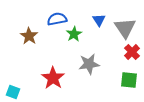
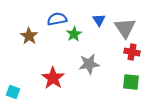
red cross: rotated 35 degrees counterclockwise
green square: moved 2 px right, 2 px down
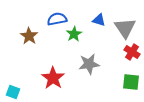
blue triangle: rotated 40 degrees counterclockwise
red cross: rotated 21 degrees clockwise
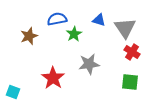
brown star: rotated 18 degrees clockwise
green square: moved 1 px left
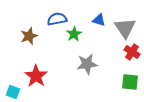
gray star: moved 2 px left
red star: moved 17 px left, 2 px up
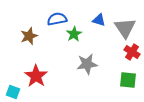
green square: moved 2 px left, 2 px up
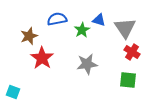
green star: moved 8 px right, 4 px up
red star: moved 6 px right, 18 px up
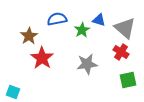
gray triangle: rotated 15 degrees counterclockwise
brown star: rotated 12 degrees counterclockwise
red cross: moved 11 px left
green square: rotated 18 degrees counterclockwise
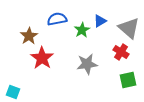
blue triangle: moved 1 px right, 1 px down; rotated 48 degrees counterclockwise
gray triangle: moved 4 px right
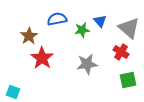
blue triangle: rotated 40 degrees counterclockwise
green star: rotated 21 degrees clockwise
